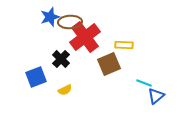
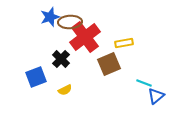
yellow rectangle: moved 2 px up; rotated 12 degrees counterclockwise
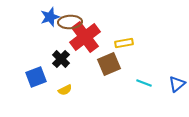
blue triangle: moved 21 px right, 12 px up
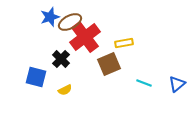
brown ellipse: rotated 25 degrees counterclockwise
blue square: rotated 35 degrees clockwise
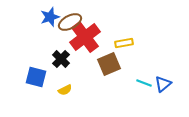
blue triangle: moved 14 px left
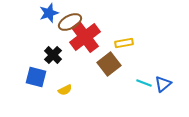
blue star: moved 1 px left, 4 px up
black cross: moved 8 px left, 4 px up
brown square: rotated 15 degrees counterclockwise
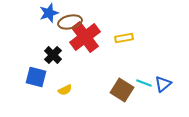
brown ellipse: rotated 15 degrees clockwise
yellow rectangle: moved 5 px up
brown square: moved 13 px right, 26 px down; rotated 20 degrees counterclockwise
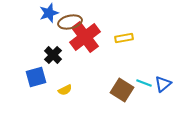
blue square: rotated 30 degrees counterclockwise
